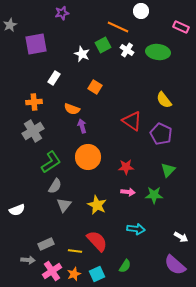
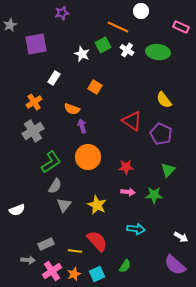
orange cross: rotated 28 degrees counterclockwise
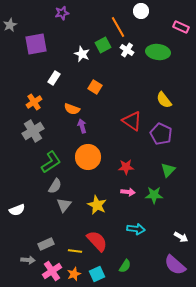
orange line: rotated 35 degrees clockwise
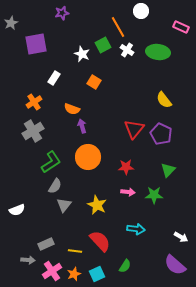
gray star: moved 1 px right, 2 px up
orange square: moved 1 px left, 5 px up
red triangle: moved 2 px right, 8 px down; rotated 35 degrees clockwise
red semicircle: moved 3 px right
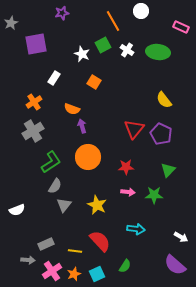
orange line: moved 5 px left, 6 px up
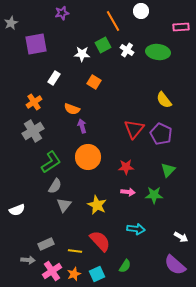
pink rectangle: rotated 28 degrees counterclockwise
white star: rotated 21 degrees counterclockwise
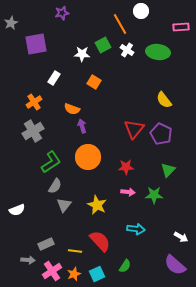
orange line: moved 7 px right, 3 px down
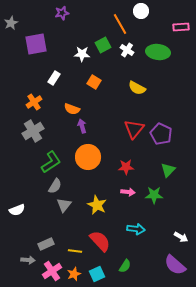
yellow semicircle: moved 27 px left, 12 px up; rotated 24 degrees counterclockwise
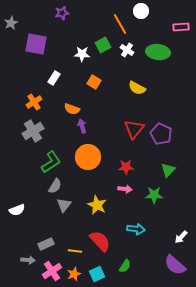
purple square: rotated 20 degrees clockwise
pink arrow: moved 3 px left, 3 px up
white arrow: rotated 104 degrees clockwise
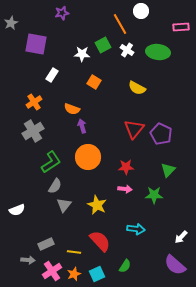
white rectangle: moved 2 px left, 3 px up
yellow line: moved 1 px left, 1 px down
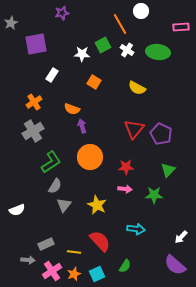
purple square: rotated 20 degrees counterclockwise
orange circle: moved 2 px right
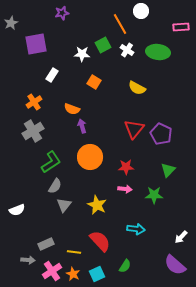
orange star: moved 1 px left; rotated 24 degrees counterclockwise
